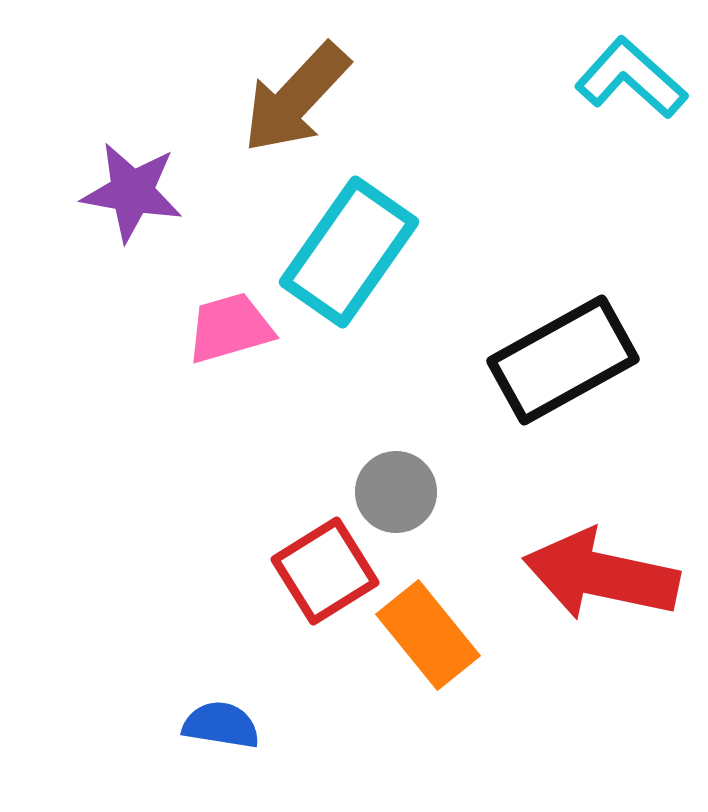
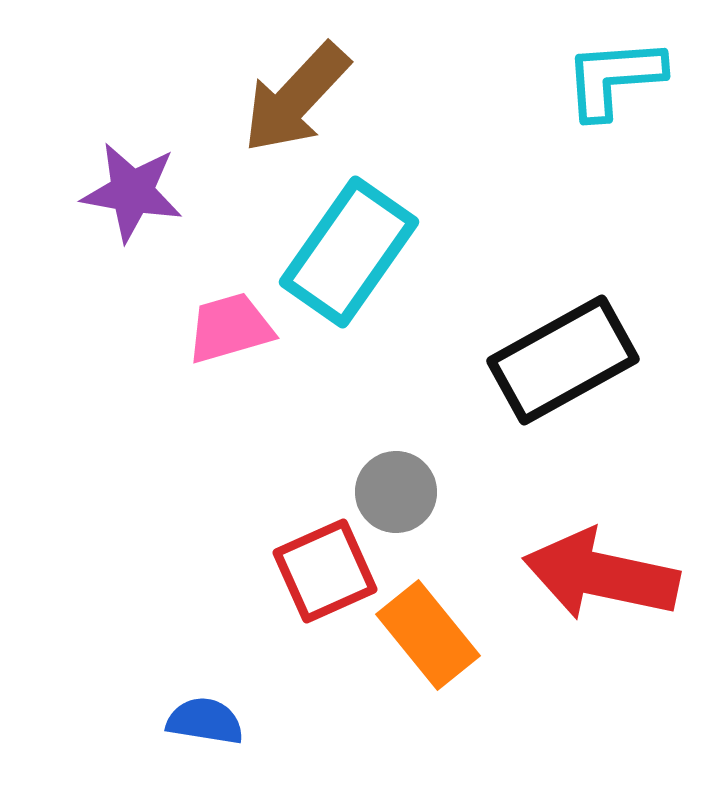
cyan L-shape: moved 17 px left; rotated 46 degrees counterclockwise
red square: rotated 8 degrees clockwise
blue semicircle: moved 16 px left, 4 px up
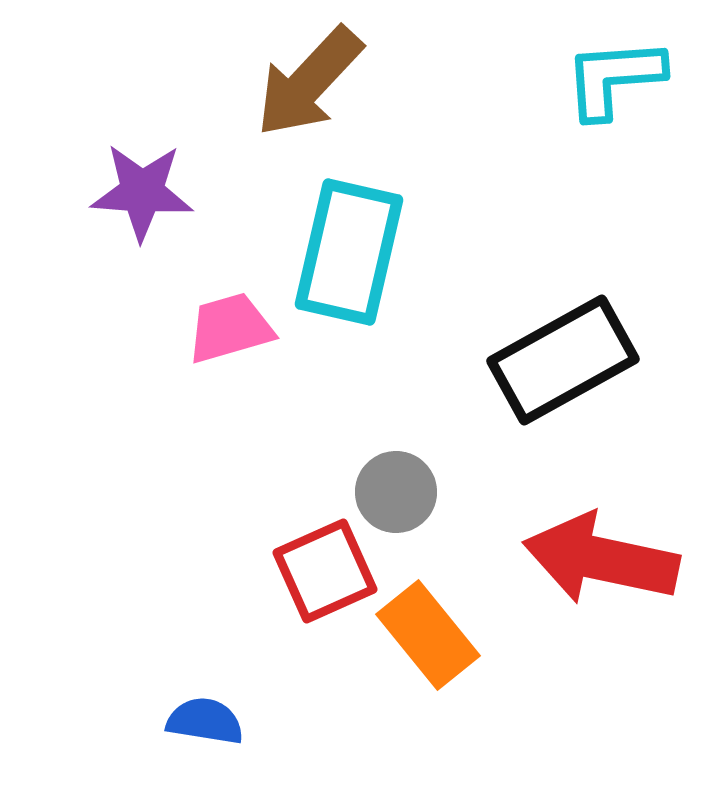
brown arrow: moved 13 px right, 16 px up
purple star: moved 10 px right; rotated 6 degrees counterclockwise
cyan rectangle: rotated 22 degrees counterclockwise
red arrow: moved 16 px up
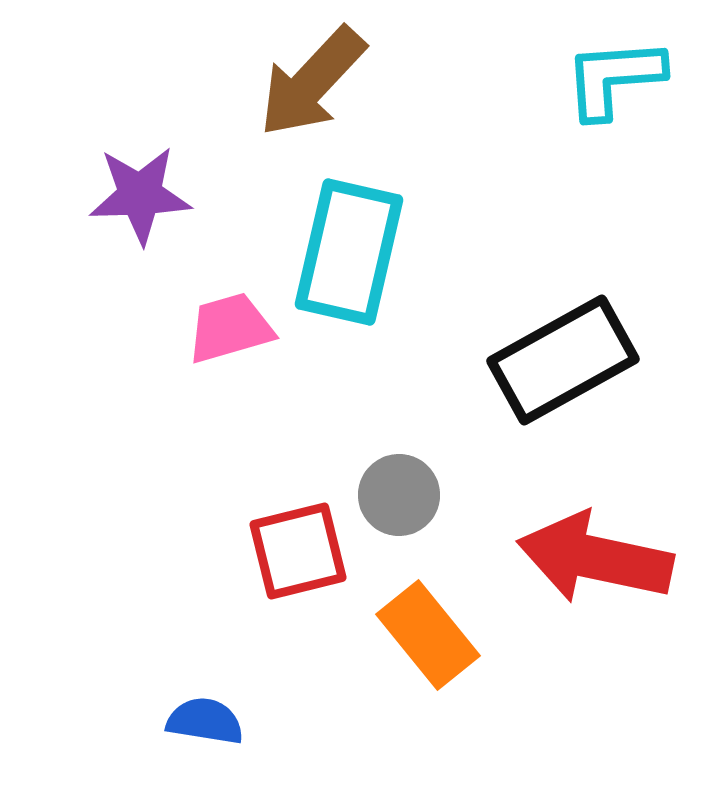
brown arrow: moved 3 px right
purple star: moved 2 px left, 3 px down; rotated 6 degrees counterclockwise
gray circle: moved 3 px right, 3 px down
red arrow: moved 6 px left, 1 px up
red square: moved 27 px left, 20 px up; rotated 10 degrees clockwise
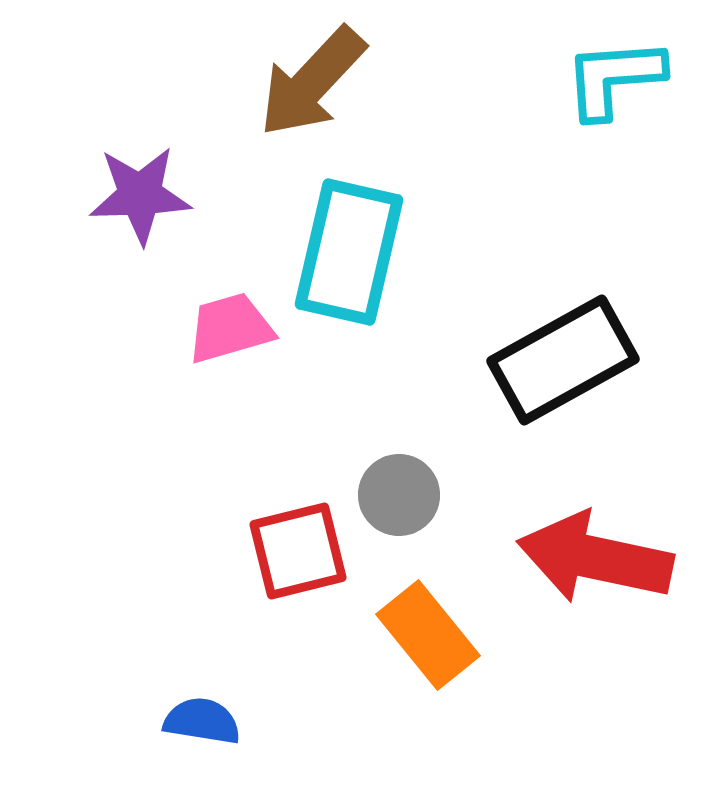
blue semicircle: moved 3 px left
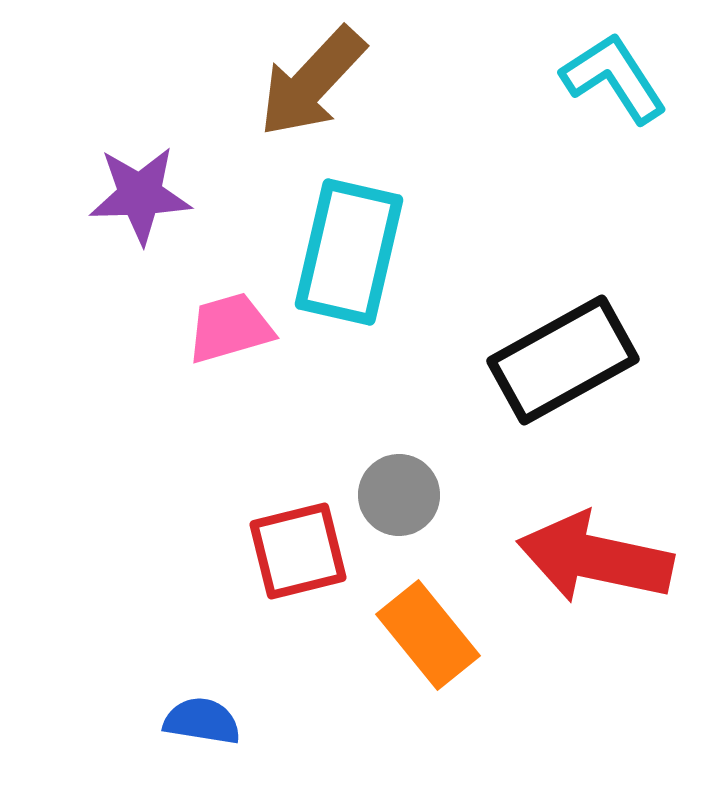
cyan L-shape: rotated 61 degrees clockwise
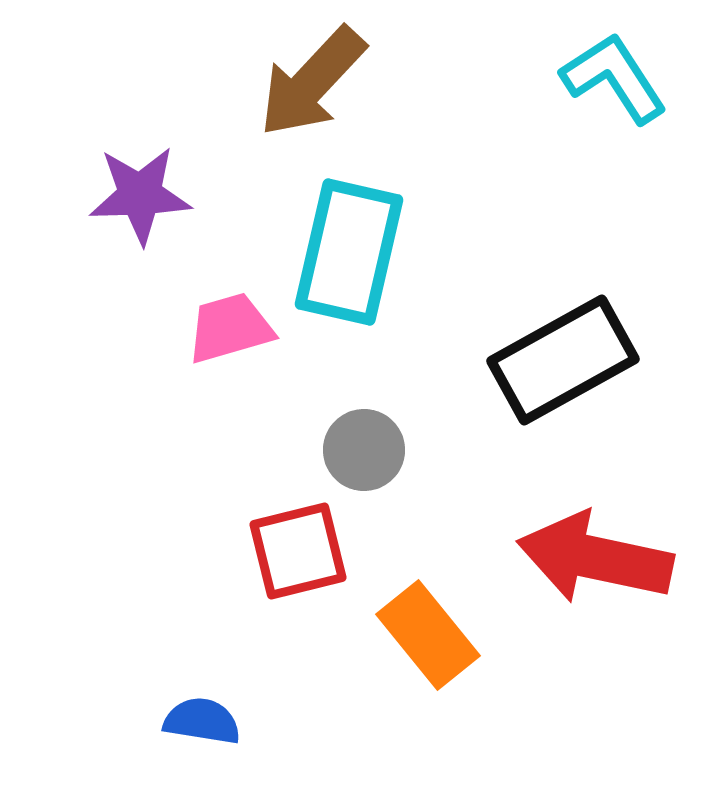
gray circle: moved 35 px left, 45 px up
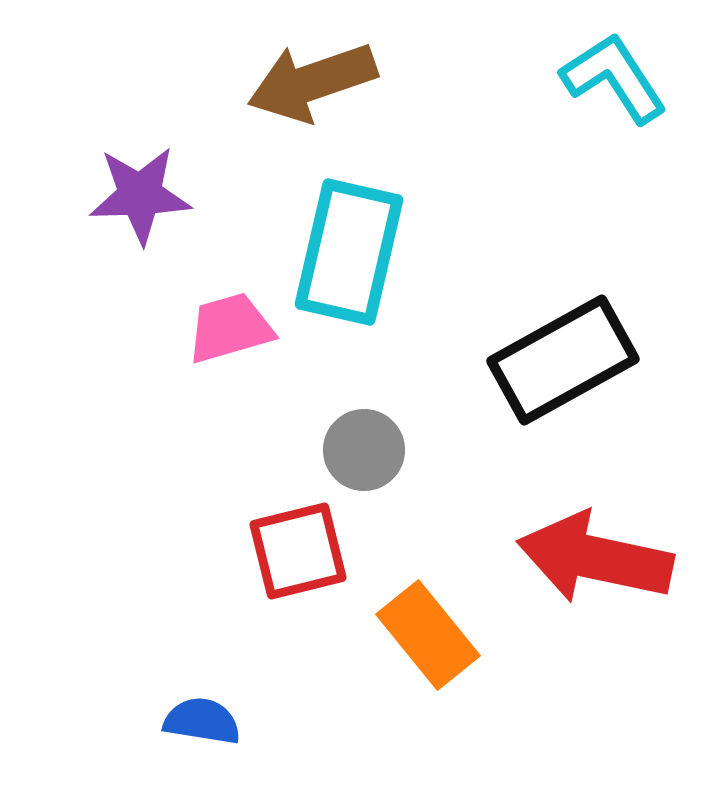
brown arrow: rotated 28 degrees clockwise
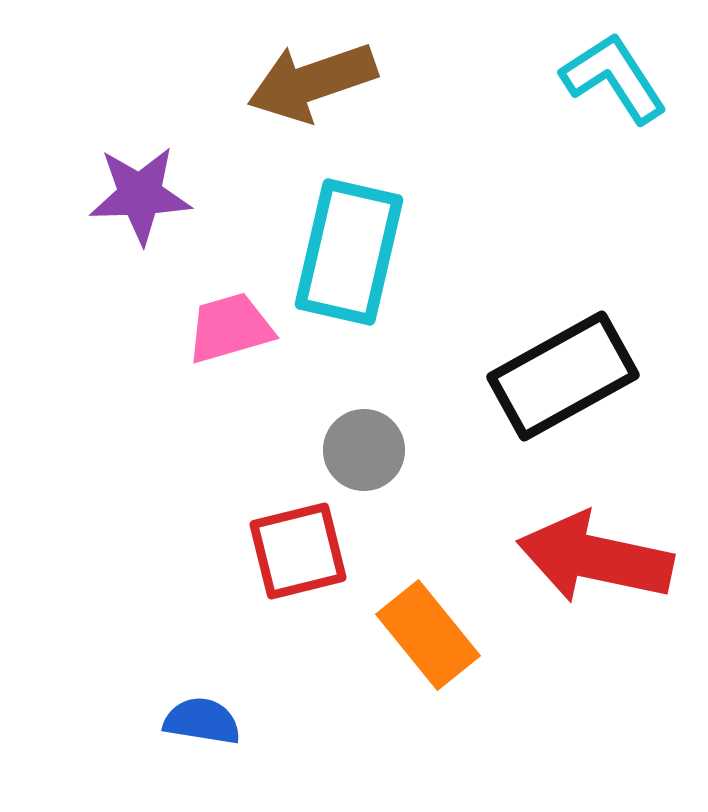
black rectangle: moved 16 px down
